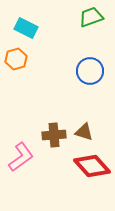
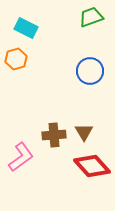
brown triangle: rotated 42 degrees clockwise
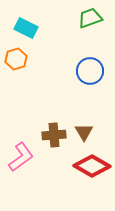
green trapezoid: moved 1 px left, 1 px down
red diamond: rotated 18 degrees counterclockwise
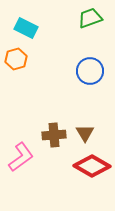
brown triangle: moved 1 px right, 1 px down
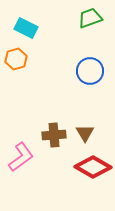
red diamond: moved 1 px right, 1 px down
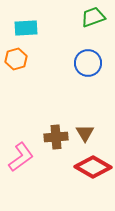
green trapezoid: moved 3 px right, 1 px up
cyan rectangle: rotated 30 degrees counterclockwise
blue circle: moved 2 px left, 8 px up
brown cross: moved 2 px right, 2 px down
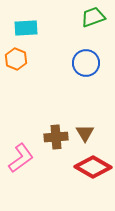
orange hexagon: rotated 20 degrees counterclockwise
blue circle: moved 2 px left
pink L-shape: moved 1 px down
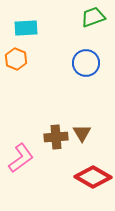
brown triangle: moved 3 px left
red diamond: moved 10 px down
